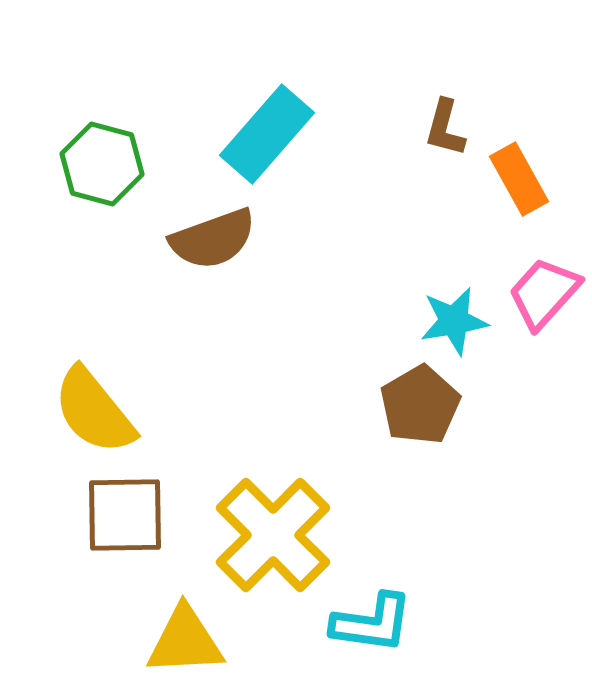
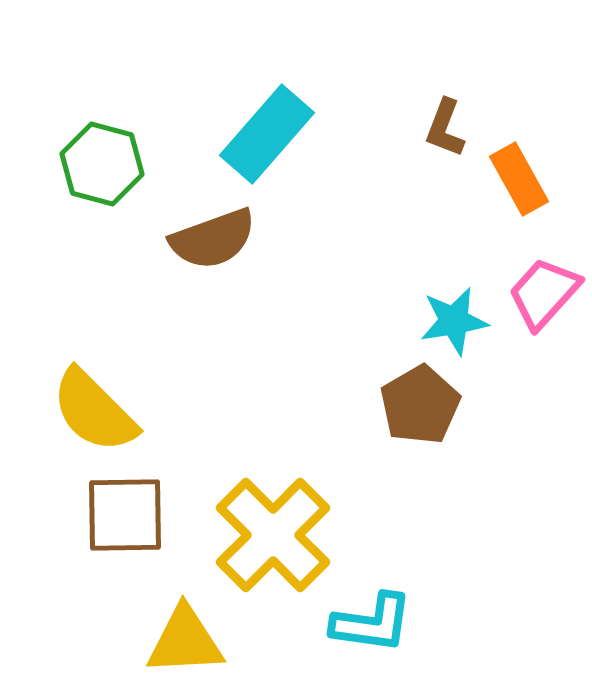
brown L-shape: rotated 6 degrees clockwise
yellow semicircle: rotated 6 degrees counterclockwise
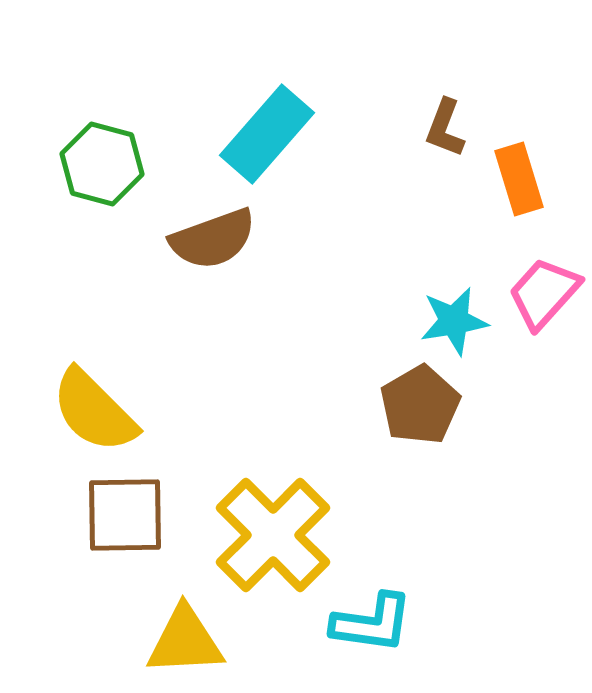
orange rectangle: rotated 12 degrees clockwise
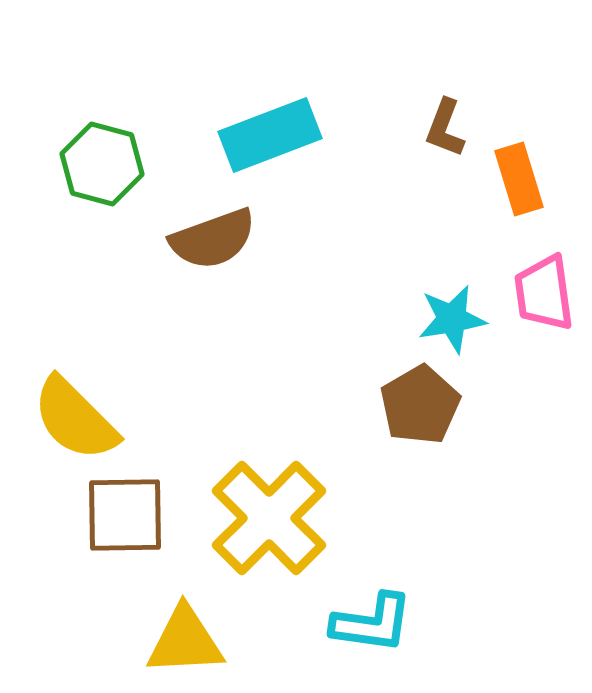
cyan rectangle: moved 3 px right, 1 px down; rotated 28 degrees clockwise
pink trapezoid: rotated 50 degrees counterclockwise
cyan star: moved 2 px left, 2 px up
yellow semicircle: moved 19 px left, 8 px down
yellow cross: moved 4 px left, 17 px up
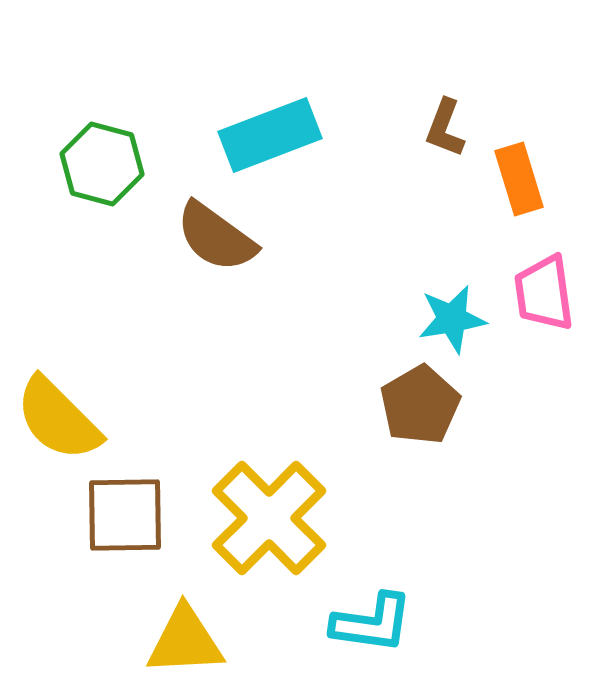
brown semicircle: moved 3 px right, 2 px up; rotated 56 degrees clockwise
yellow semicircle: moved 17 px left
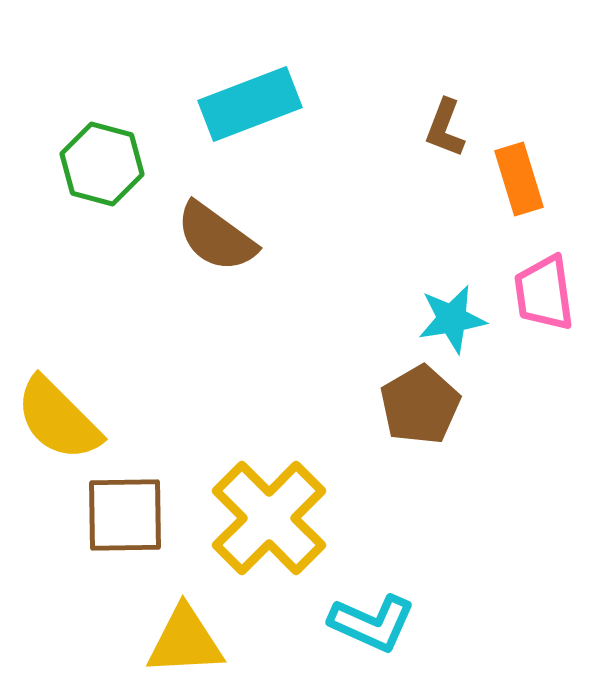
cyan rectangle: moved 20 px left, 31 px up
cyan L-shape: rotated 16 degrees clockwise
